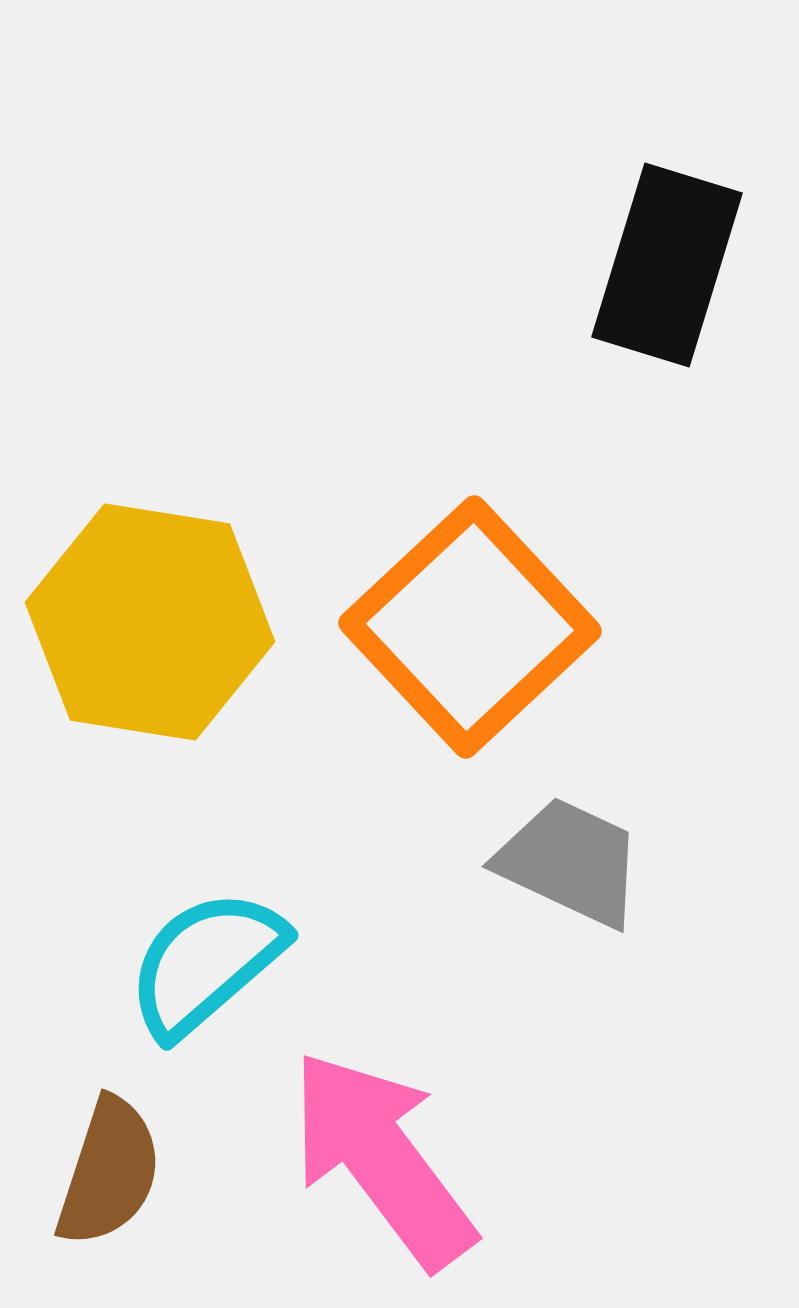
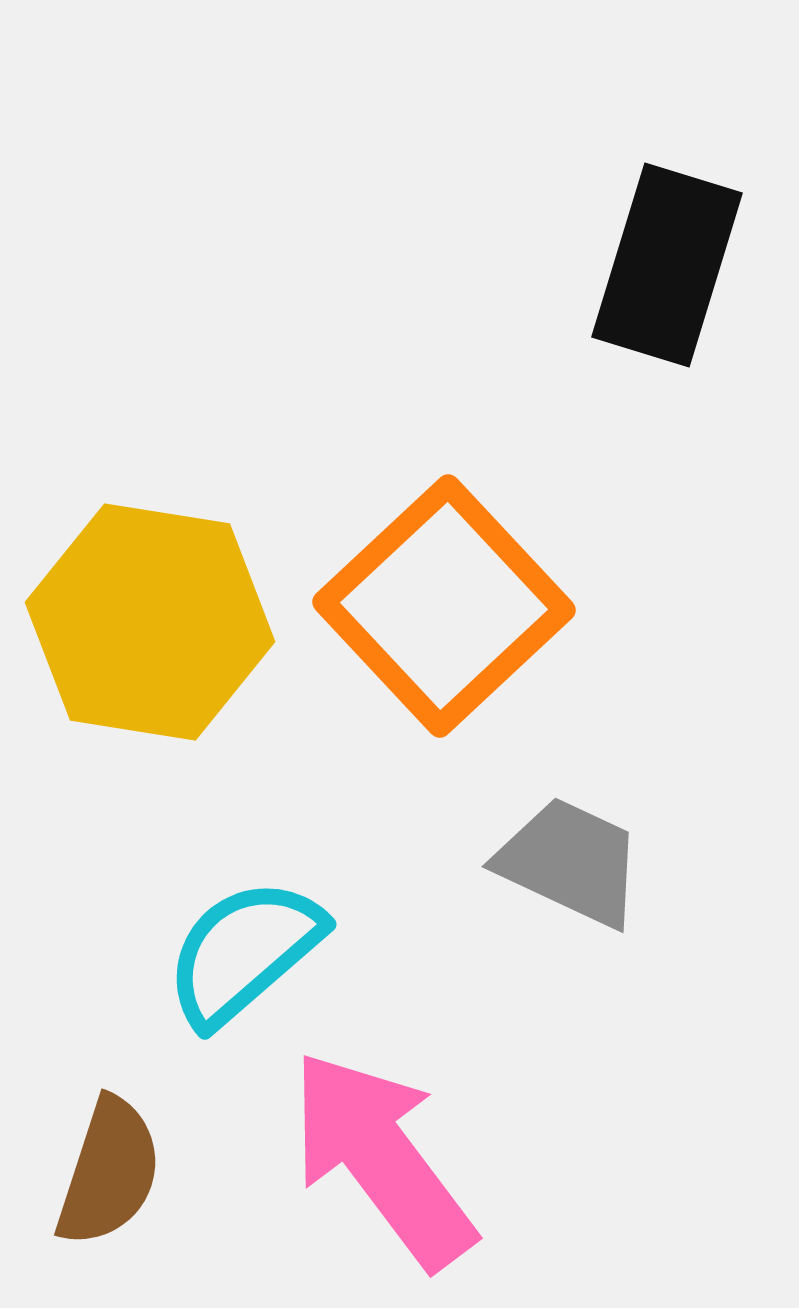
orange square: moved 26 px left, 21 px up
cyan semicircle: moved 38 px right, 11 px up
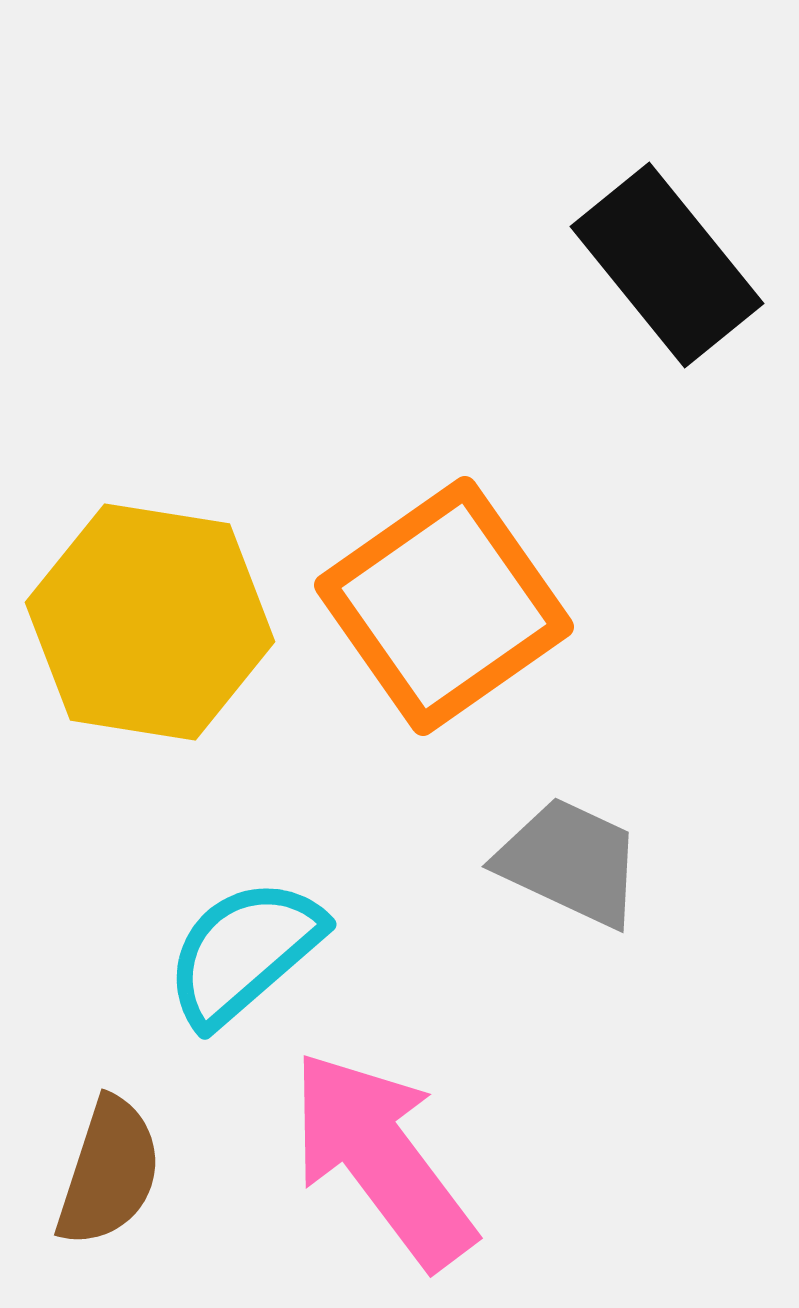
black rectangle: rotated 56 degrees counterclockwise
orange square: rotated 8 degrees clockwise
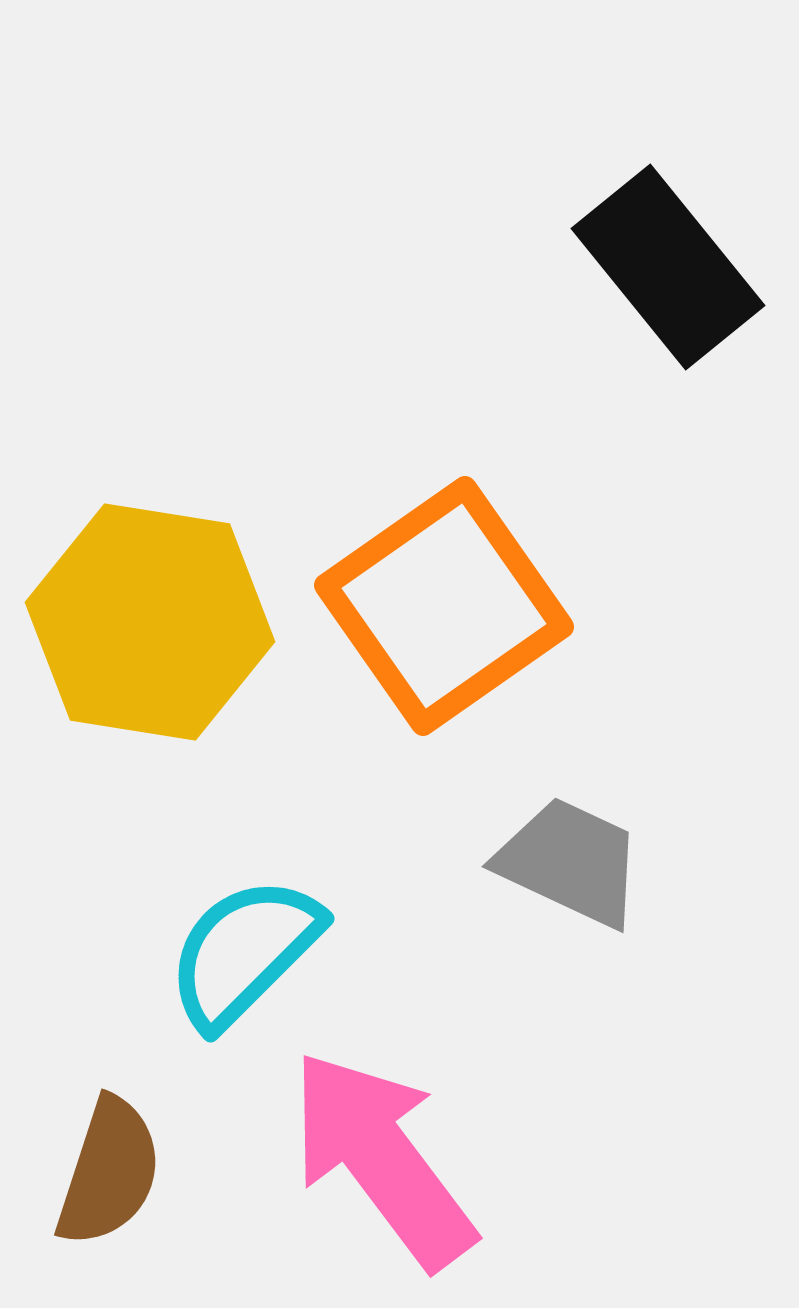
black rectangle: moved 1 px right, 2 px down
cyan semicircle: rotated 4 degrees counterclockwise
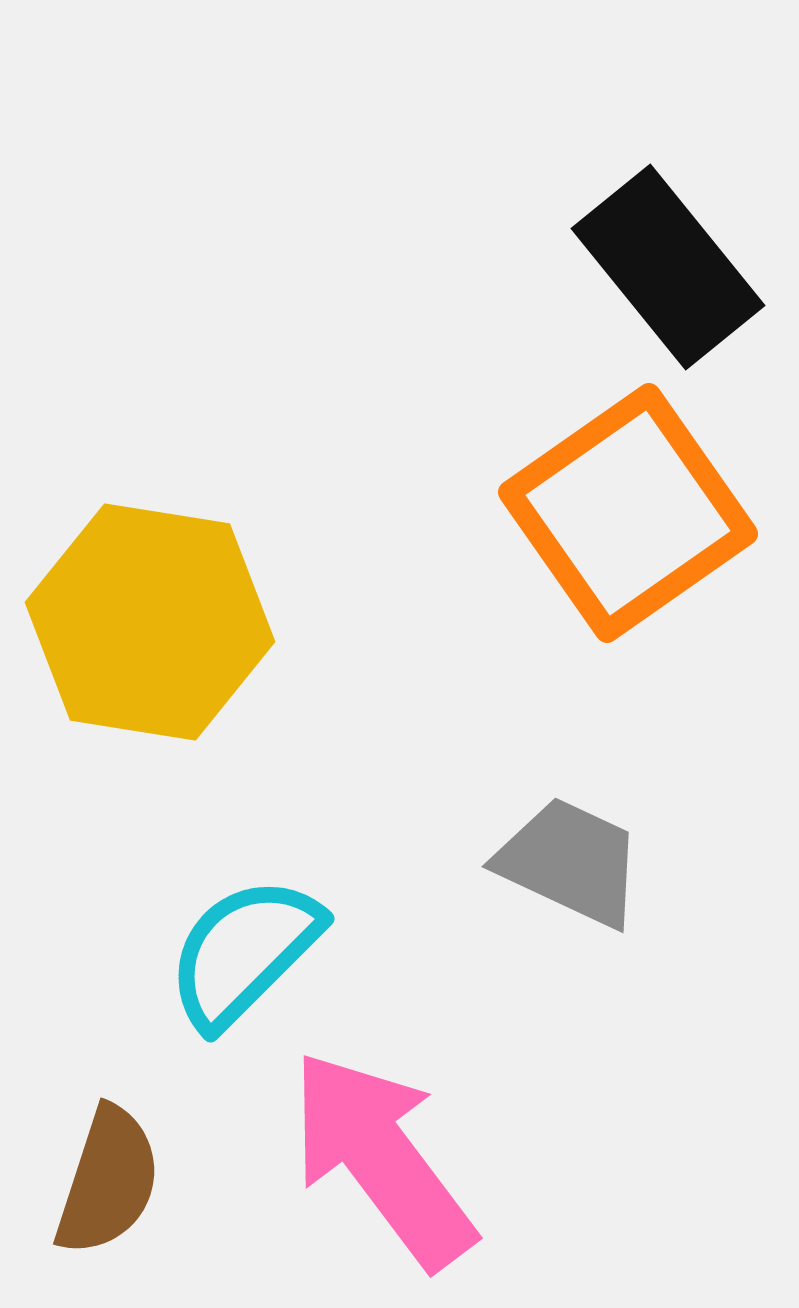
orange square: moved 184 px right, 93 px up
brown semicircle: moved 1 px left, 9 px down
